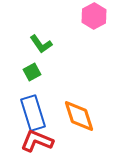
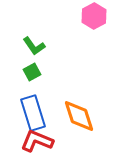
green L-shape: moved 7 px left, 2 px down
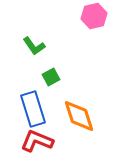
pink hexagon: rotated 15 degrees clockwise
green square: moved 19 px right, 5 px down
blue rectangle: moved 4 px up
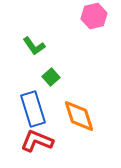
green square: rotated 12 degrees counterclockwise
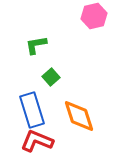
green L-shape: moved 2 px right, 1 px up; rotated 115 degrees clockwise
blue rectangle: moved 1 px left, 1 px down
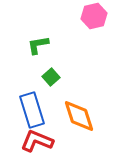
green L-shape: moved 2 px right
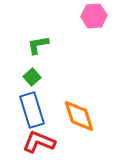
pink hexagon: rotated 10 degrees clockwise
green square: moved 19 px left
red L-shape: moved 2 px right, 1 px down
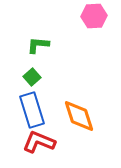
green L-shape: rotated 15 degrees clockwise
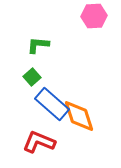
blue rectangle: moved 20 px right, 6 px up; rotated 32 degrees counterclockwise
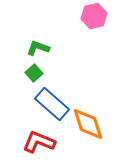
pink hexagon: rotated 10 degrees counterclockwise
green L-shape: moved 3 px down; rotated 15 degrees clockwise
green square: moved 2 px right, 4 px up
orange diamond: moved 9 px right, 8 px down
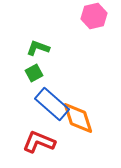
green square: rotated 12 degrees clockwise
orange diamond: moved 10 px left, 6 px up
